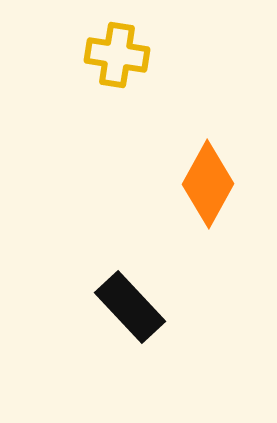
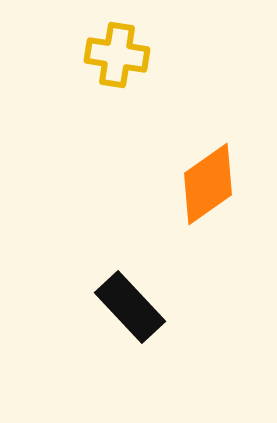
orange diamond: rotated 26 degrees clockwise
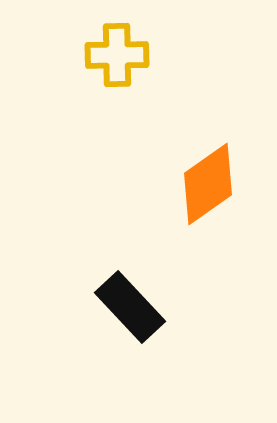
yellow cross: rotated 10 degrees counterclockwise
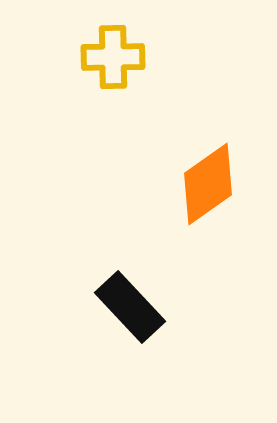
yellow cross: moved 4 px left, 2 px down
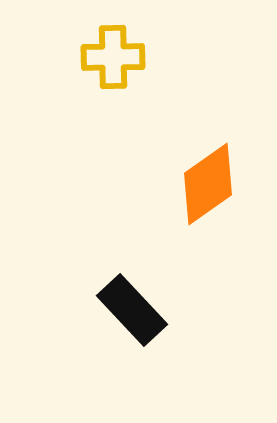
black rectangle: moved 2 px right, 3 px down
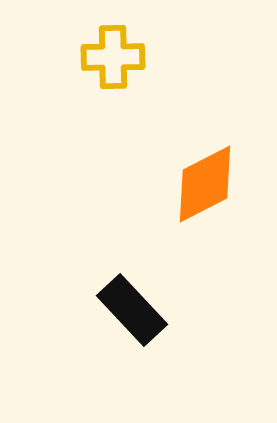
orange diamond: moved 3 px left; rotated 8 degrees clockwise
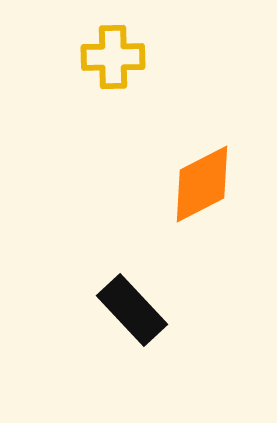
orange diamond: moved 3 px left
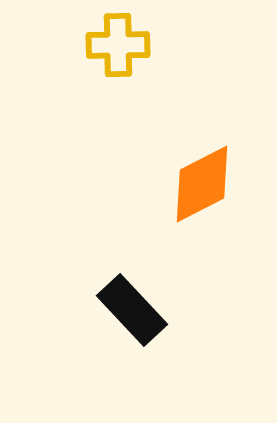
yellow cross: moved 5 px right, 12 px up
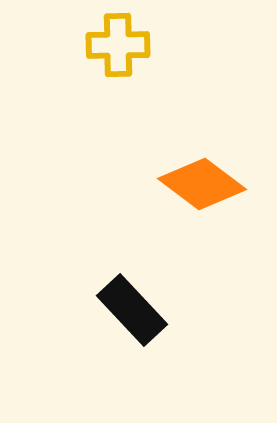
orange diamond: rotated 64 degrees clockwise
